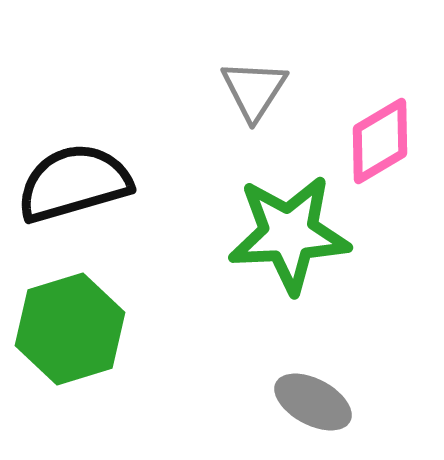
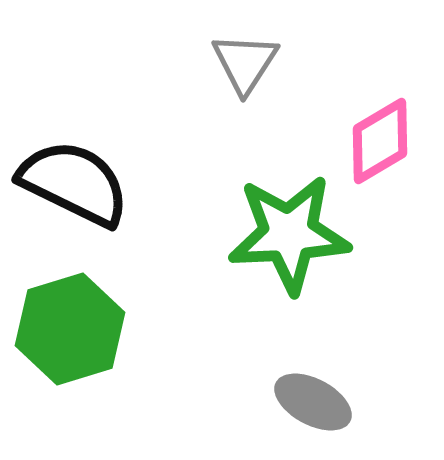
gray triangle: moved 9 px left, 27 px up
black semicircle: rotated 42 degrees clockwise
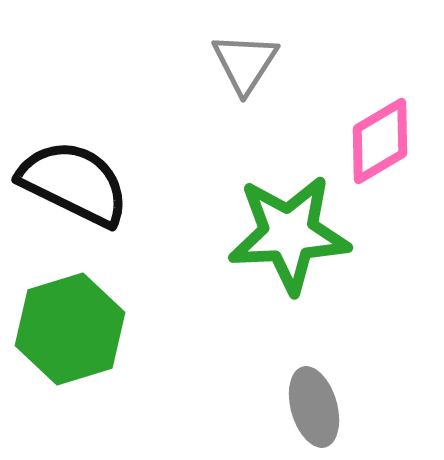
gray ellipse: moved 1 px right, 5 px down; rotated 46 degrees clockwise
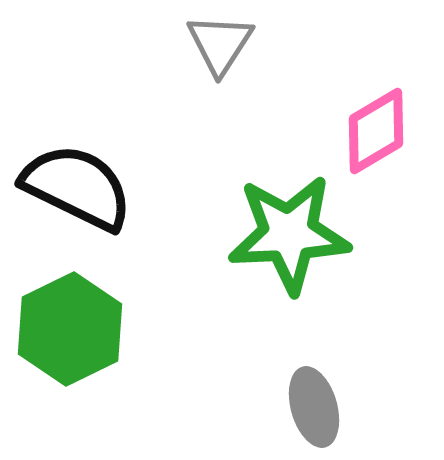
gray triangle: moved 25 px left, 19 px up
pink diamond: moved 4 px left, 10 px up
black semicircle: moved 3 px right, 4 px down
green hexagon: rotated 9 degrees counterclockwise
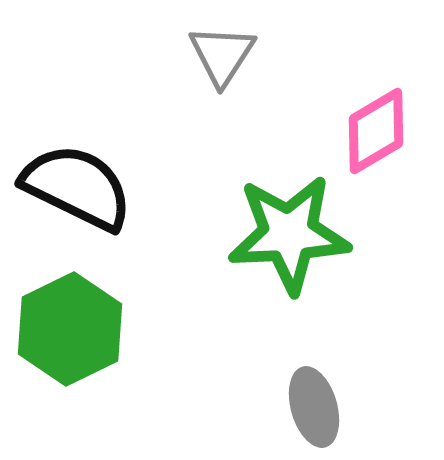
gray triangle: moved 2 px right, 11 px down
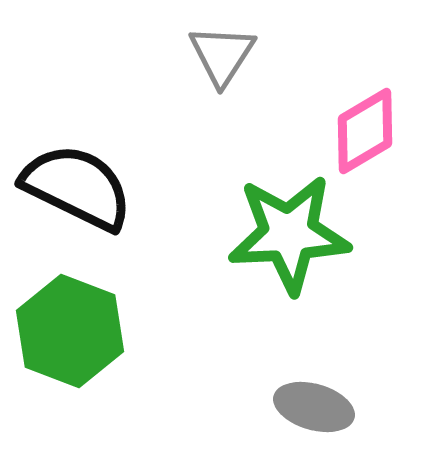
pink diamond: moved 11 px left
green hexagon: moved 2 px down; rotated 13 degrees counterclockwise
gray ellipse: rotated 58 degrees counterclockwise
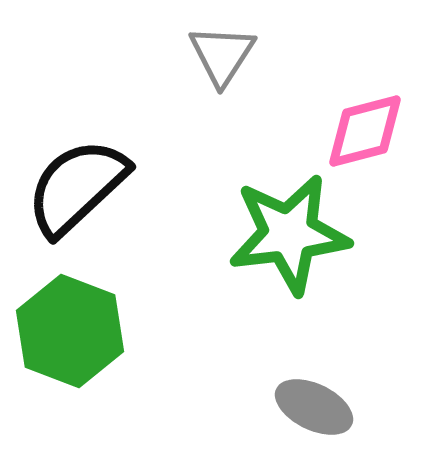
pink diamond: rotated 16 degrees clockwise
black semicircle: rotated 69 degrees counterclockwise
green star: rotated 4 degrees counterclockwise
gray ellipse: rotated 10 degrees clockwise
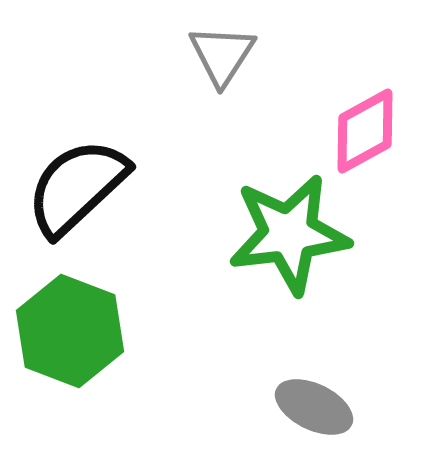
pink diamond: rotated 14 degrees counterclockwise
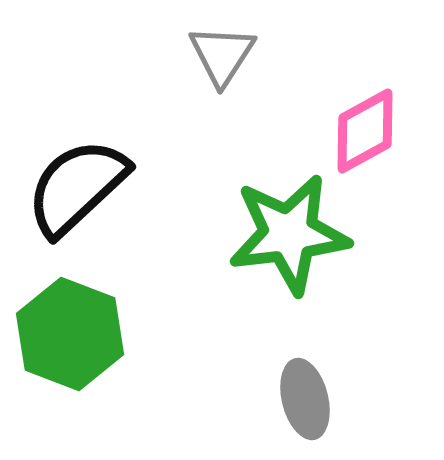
green hexagon: moved 3 px down
gray ellipse: moved 9 px left, 8 px up; rotated 50 degrees clockwise
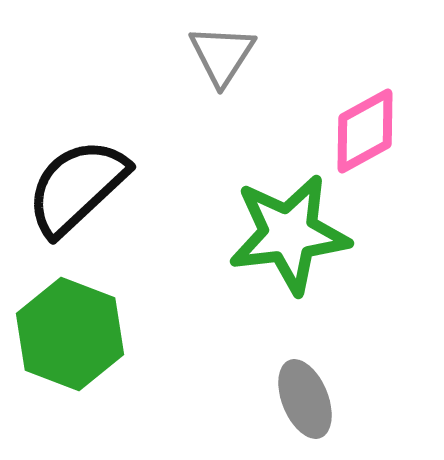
gray ellipse: rotated 8 degrees counterclockwise
